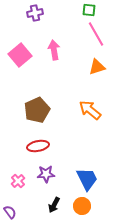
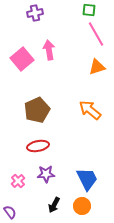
pink arrow: moved 5 px left
pink square: moved 2 px right, 4 px down
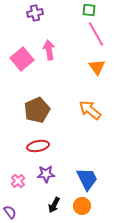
orange triangle: rotated 48 degrees counterclockwise
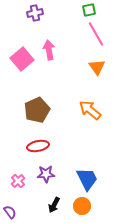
green square: rotated 16 degrees counterclockwise
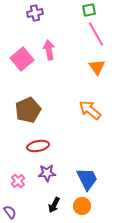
brown pentagon: moved 9 px left
purple star: moved 1 px right, 1 px up
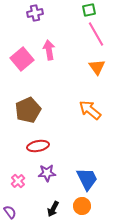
black arrow: moved 1 px left, 4 px down
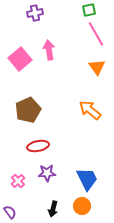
pink square: moved 2 px left
black arrow: rotated 14 degrees counterclockwise
